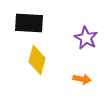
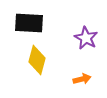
orange arrow: rotated 24 degrees counterclockwise
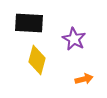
purple star: moved 12 px left, 1 px down
orange arrow: moved 2 px right
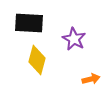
orange arrow: moved 7 px right
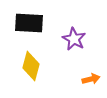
yellow diamond: moved 6 px left, 6 px down
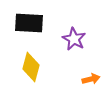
yellow diamond: moved 1 px down
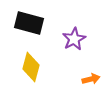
black rectangle: rotated 12 degrees clockwise
purple star: rotated 15 degrees clockwise
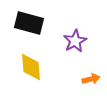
purple star: moved 1 px right, 2 px down
yellow diamond: rotated 20 degrees counterclockwise
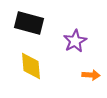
yellow diamond: moved 1 px up
orange arrow: moved 4 px up; rotated 18 degrees clockwise
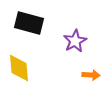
yellow diamond: moved 12 px left, 2 px down
